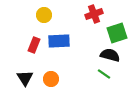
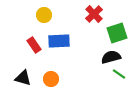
red cross: rotated 24 degrees counterclockwise
red rectangle: rotated 56 degrees counterclockwise
black semicircle: moved 1 px right, 2 px down; rotated 30 degrees counterclockwise
green line: moved 15 px right
black triangle: moved 2 px left; rotated 42 degrees counterclockwise
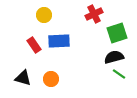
red cross: rotated 18 degrees clockwise
black semicircle: moved 3 px right
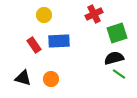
black semicircle: moved 1 px down
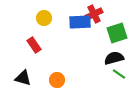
yellow circle: moved 3 px down
blue rectangle: moved 21 px right, 19 px up
orange circle: moved 6 px right, 1 px down
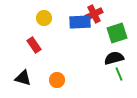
green line: rotated 32 degrees clockwise
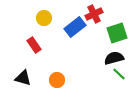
blue rectangle: moved 5 px left, 5 px down; rotated 35 degrees counterclockwise
green line: rotated 24 degrees counterclockwise
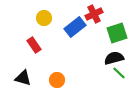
green line: moved 1 px up
